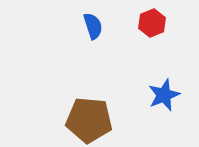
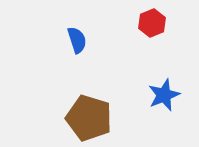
blue semicircle: moved 16 px left, 14 px down
brown pentagon: moved 2 px up; rotated 12 degrees clockwise
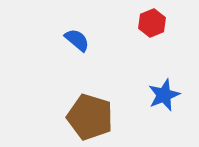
blue semicircle: rotated 32 degrees counterclockwise
brown pentagon: moved 1 px right, 1 px up
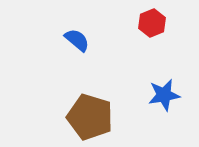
blue star: rotated 12 degrees clockwise
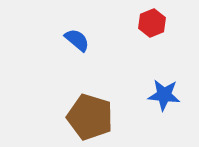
blue star: rotated 16 degrees clockwise
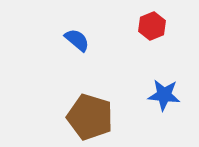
red hexagon: moved 3 px down
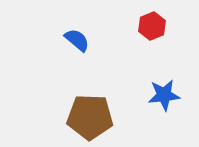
blue star: rotated 12 degrees counterclockwise
brown pentagon: rotated 15 degrees counterclockwise
